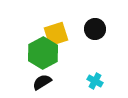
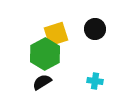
green hexagon: moved 2 px right, 1 px down
cyan cross: rotated 21 degrees counterclockwise
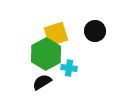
black circle: moved 2 px down
green hexagon: moved 1 px right
cyan cross: moved 26 px left, 13 px up
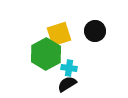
yellow square: moved 3 px right
black semicircle: moved 25 px right, 2 px down
